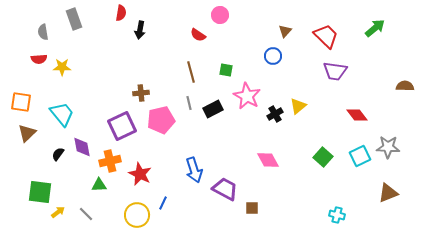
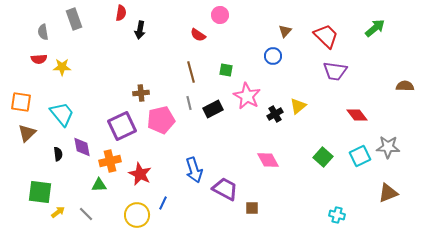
black semicircle at (58, 154): rotated 136 degrees clockwise
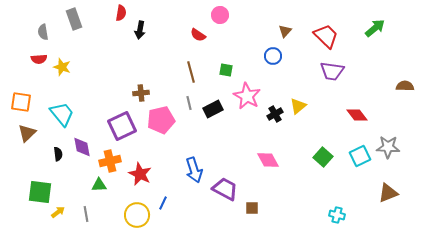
yellow star at (62, 67): rotated 18 degrees clockwise
purple trapezoid at (335, 71): moved 3 px left
gray line at (86, 214): rotated 35 degrees clockwise
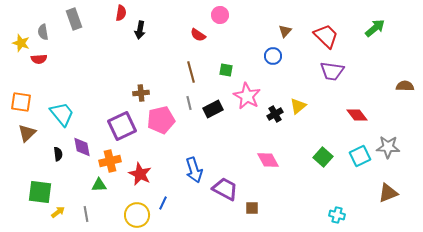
yellow star at (62, 67): moved 41 px left, 24 px up
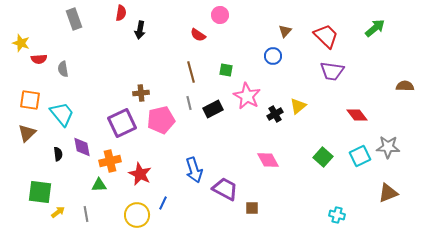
gray semicircle at (43, 32): moved 20 px right, 37 px down
orange square at (21, 102): moved 9 px right, 2 px up
purple square at (122, 126): moved 3 px up
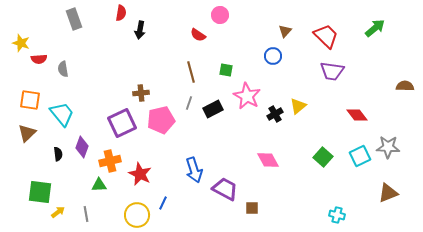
gray line at (189, 103): rotated 32 degrees clockwise
purple diamond at (82, 147): rotated 30 degrees clockwise
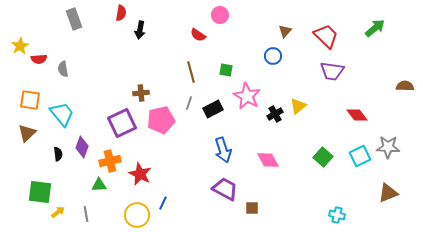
yellow star at (21, 43): moved 1 px left, 3 px down; rotated 24 degrees clockwise
blue arrow at (194, 170): moved 29 px right, 20 px up
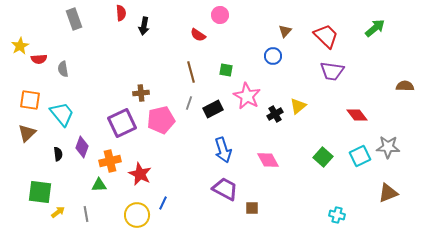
red semicircle at (121, 13): rotated 14 degrees counterclockwise
black arrow at (140, 30): moved 4 px right, 4 px up
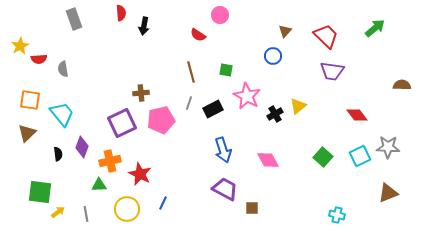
brown semicircle at (405, 86): moved 3 px left, 1 px up
yellow circle at (137, 215): moved 10 px left, 6 px up
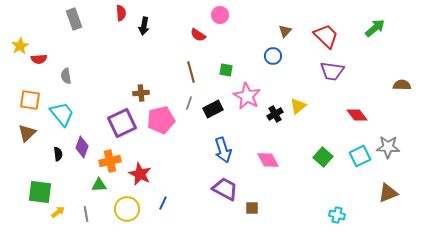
gray semicircle at (63, 69): moved 3 px right, 7 px down
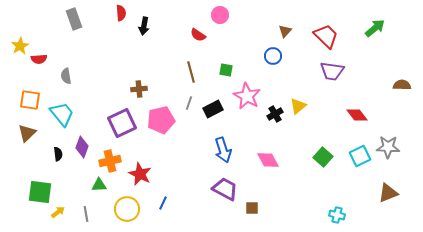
brown cross at (141, 93): moved 2 px left, 4 px up
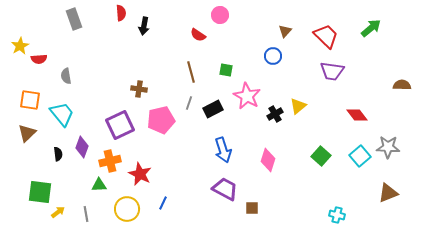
green arrow at (375, 28): moved 4 px left
brown cross at (139, 89): rotated 14 degrees clockwise
purple square at (122, 123): moved 2 px left, 2 px down
cyan square at (360, 156): rotated 15 degrees counterclockwise
green square at (323, 157): moved 2 px left, 1 px up
pink diamond at (268, 160): rotated 45 degrees clockwise
